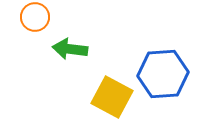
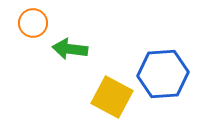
orange circle: moved 2 px left, 6 px down
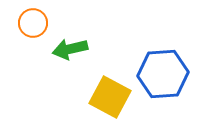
green arrow: rotated 20 degrees counterclockwise
yellow square: moved 2 px left
